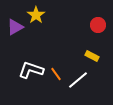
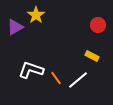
orange line: moved 4 px down
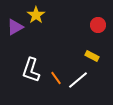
white L-shape: rotated 90 degrees counterclockwise
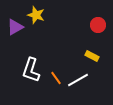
yellow star: rotated 18 degrees counterclockwise
white line: rotated 10 degrees clockwise
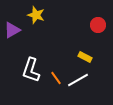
purple triangle: moved 3 px left, 3 px down
yellow rectangle: moved 7 px left, 1 px down
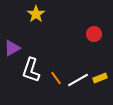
yellow star: moved 1 px up; rotated 18 degrees clockwise
red circle: moved 4 px left, 9 px down
purple triangle: moved 18 px down
yellow rectangle: moved 15 px right, 21 px down; rotated 48 degrees counterclockwise
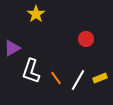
red circle: moved 8 px left, 5 px down
white L-shape: moved 1 px down
white line: rotated 30 degrees counterclockwise
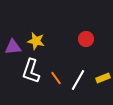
yellow star: moved 27 px down; rotated 24 degrees counterclockwise
purple triangle: moved 1 px right, 1 px up; rotated 24 degrees clockwise
yellow rectangle: moved 3 px right
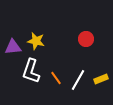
yellow rectangle: moved 2 px left, 1 px down
